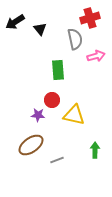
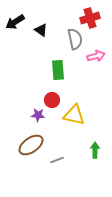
black triangle: moved 1 px right, 1 px down; rotated 16 degrees counterclockwise
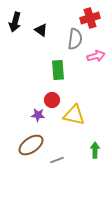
black arrow: rotated 42 degrees counterclockwise
gray semicircle: rotated 20 degrees clockwise
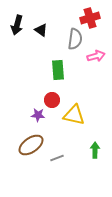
black arrow: moved 2 px right, 3 px down
gray line: moved 2 px up
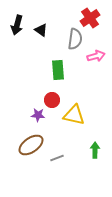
red cross: rotated 18 degrees counterclockwise
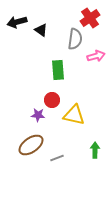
black arrow: moved 3 px up; rotated 60 degrees clockwise
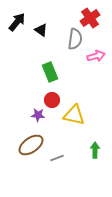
black arrow: rotated 144 degrees clockwise
green rectangle: moved 8 px left, 2 px down; rotated 18 degrees counterclockwise
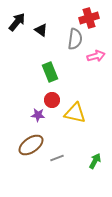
red cross: moved 1 px left; rotated 18 degrees clockwise
yellow triangle: moved 1 px right, 2 px up
green arrow: moved 11 px down; rotated 28 degrees clockwise
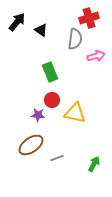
green arrow: moved 1 px left, 3 px down
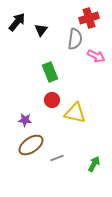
black triangle: rotated 32 degrees clockwise
pink arrow: rotated 42 degrees clockwise
purple star: moved 13 px left, 5 px down
